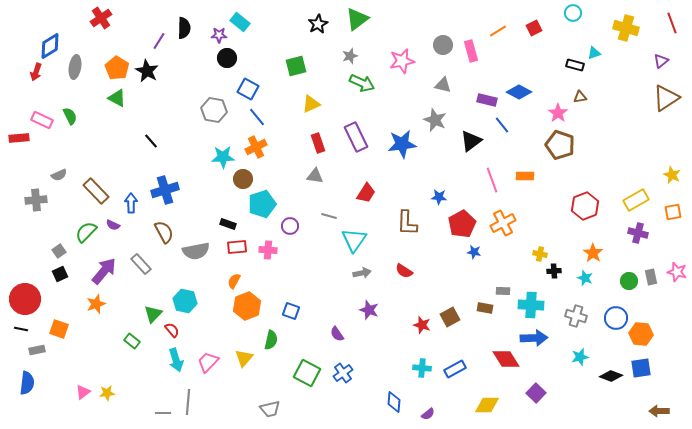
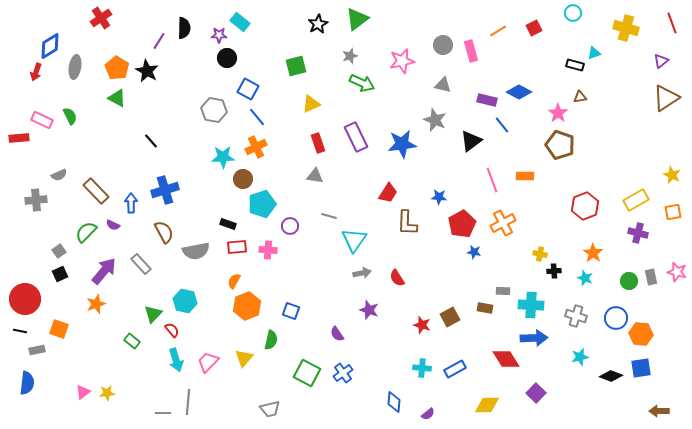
red trapezoid at (366, 193): moved 22 px right
red semicircle at (404, 271): moved 7 px left, 7 px down; rotated 24 degrees clockwise
black line at (21, 329): moved 1 px left, 2 px down
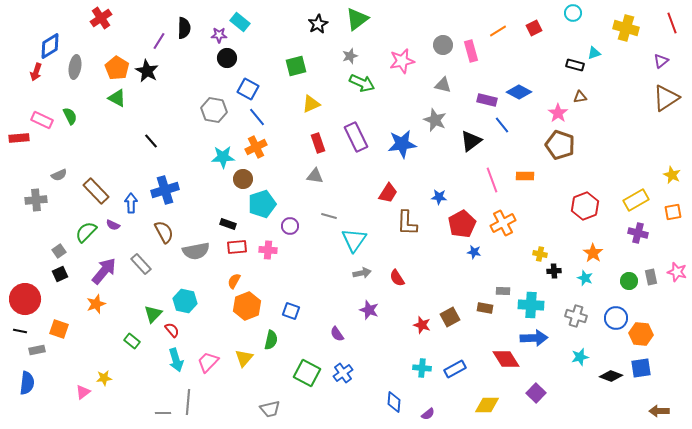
yellow star at (107, 393): moved 3 px left, 15 px up
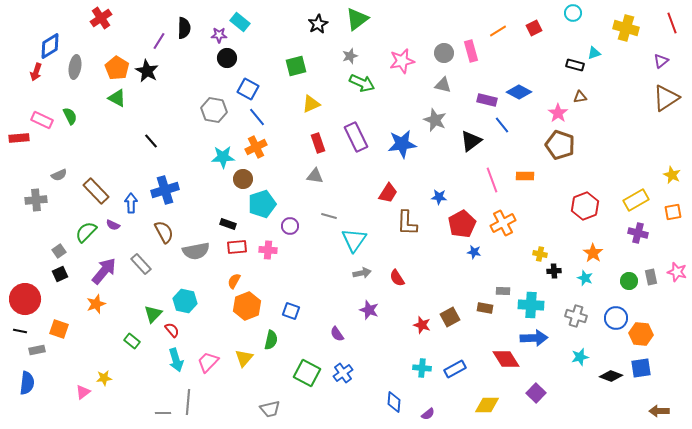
gray circle at (443, 45): moved 1 px right, 8 px down
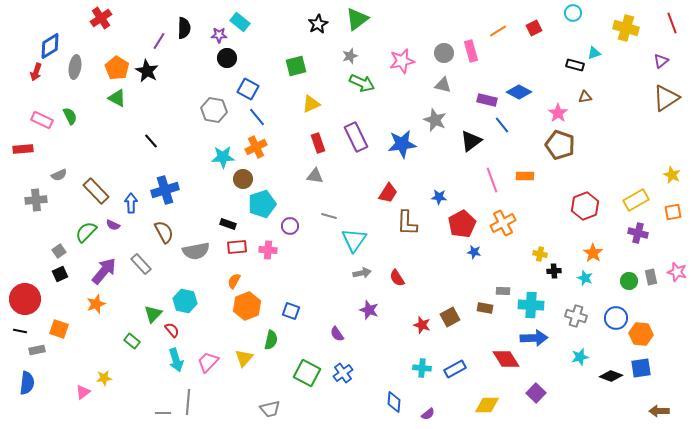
brown triangle at (580, 97): moved 5 px right
red rectangle at (19, 138): moved 4 px right, 11 px down
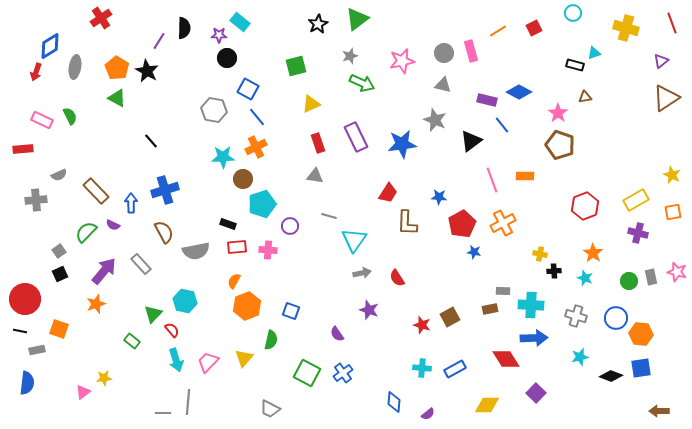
brown rectangle at (485, 308): moved 5 px right, 1 px down; rotated 21 degrees counterclockwise
gray trapezoid at (270, 409): rotated 40 degrees clockwise
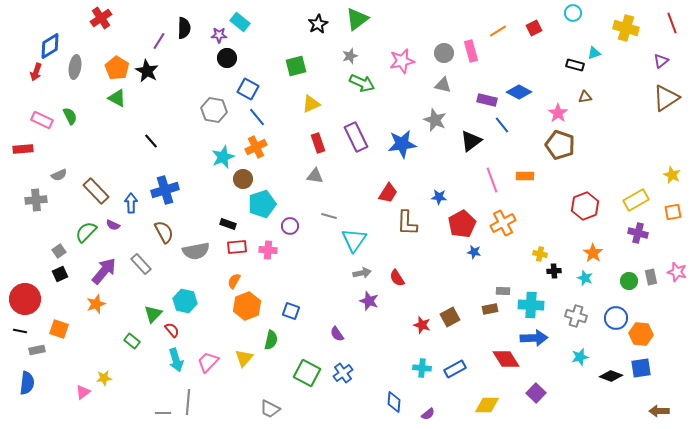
cyan star at (223, 157): rotated 20 degrees counterclockwise
purple star at (369, 310): moved 9 px up
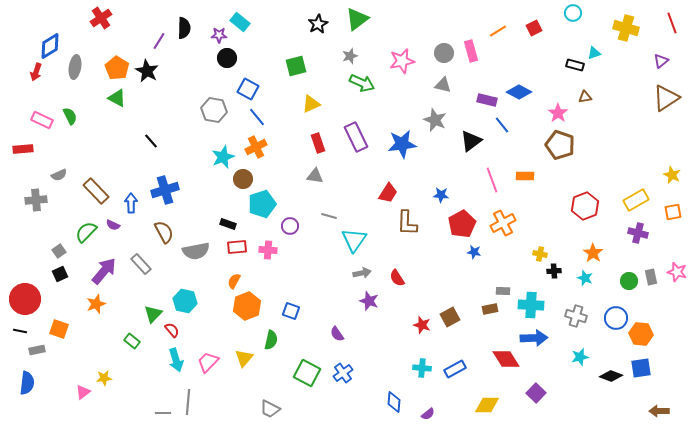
blue star at (439, 197): moved 2 px right, 2 px up
